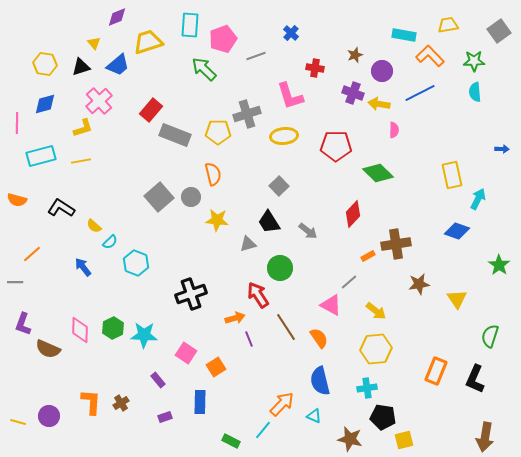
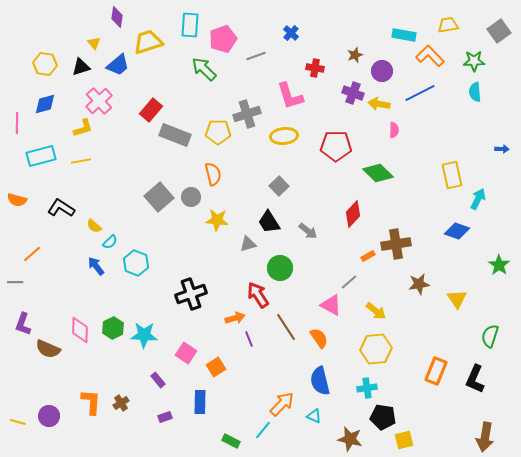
purple diamond at (117, 17): rotated 60 degrees counterclockwise
blue arrow at (83, 267): moved 13 px right, 1 px up
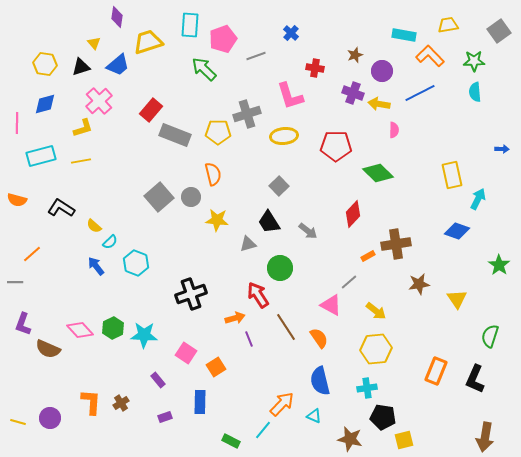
pink diamond at (80, 330): rotated 44 degrees counterclockwise
purple circle at (49, 416): moved 1 px right, 2 px down
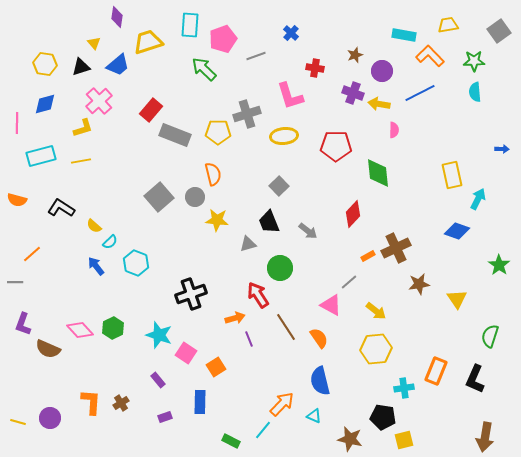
green diamond at (378, 173): rotated 40 degrees clockwise
gray circle at (191, 197): moved 4 px right
black trapezoid at (269, 222): rotated 10 degrees clockwise
brown cross at (396, 244): moved 4 px down; rotated 16 degrees counterclockwise
cyan star at (144, 335): moved 15 px right; rotated 16 degrees clockwise
cyan cross at (367, 388): moved 37 px right
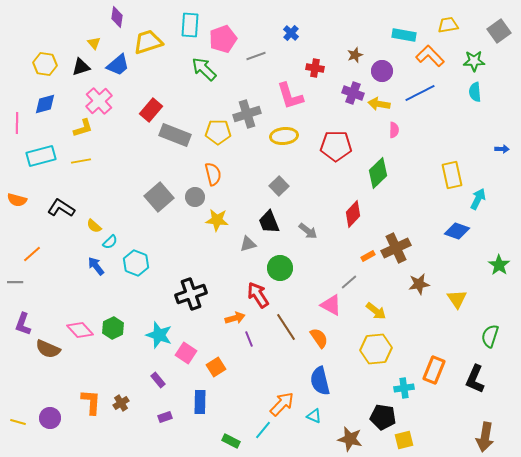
green diamond at (378, 173): rotated 52 degrees clockwise
orange rectangle at (436, 371): moved 2 px left, 1 px up
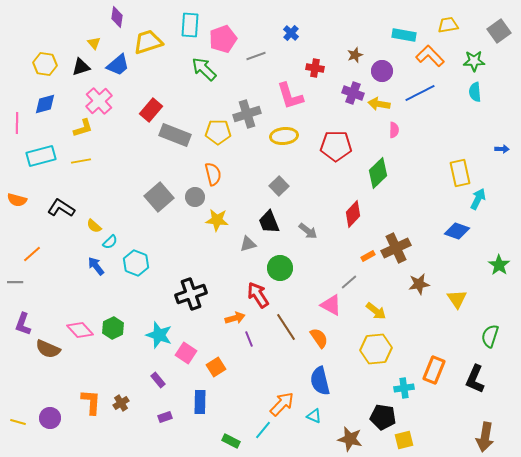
yellow rectangle at (452, 175): moved 8 px right, 2 px up
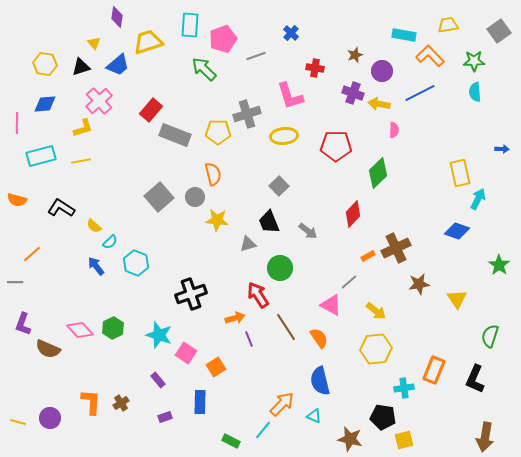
blue diamond at (45, 104): rotated 10 degrees clockwise
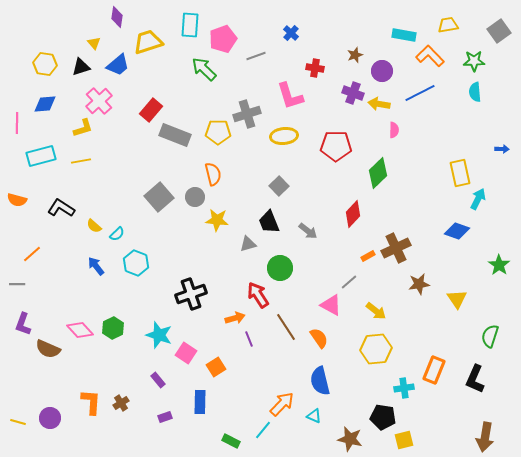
cyan semicircle at (110, 242): moved 7 px right, 8 px up
gray line at (15, 282): moved 2 px right, 2 px down
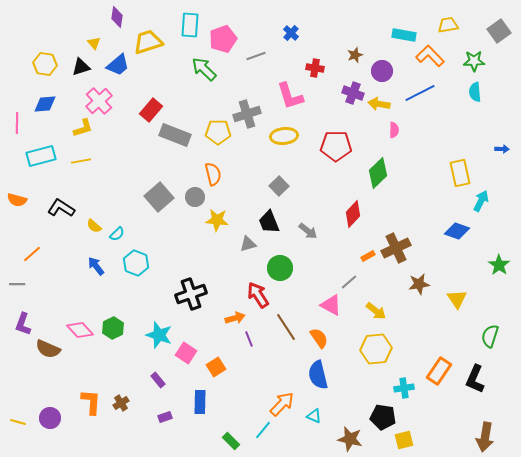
cyan arrow at (478, 199): moved 3 px right, 2 px down
orange rectangle at (434, 370): moved 5 px right, 1 px down; rotated 12 degrees clockwise
blue semicircle at (320, 381): moved 2 px left, 6 px up
green rectangle at (231, 441): rotated 18 degrees clockwise
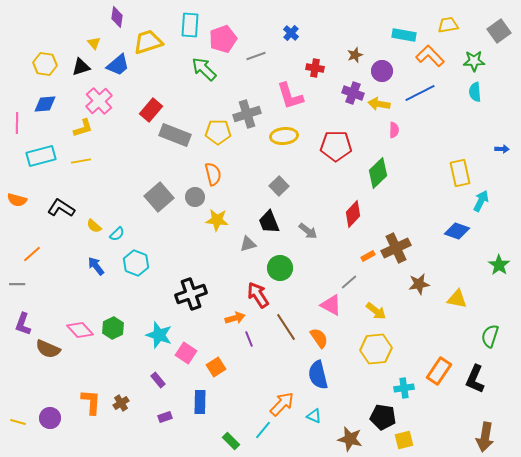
yellow triangle at (457, 299): rotated 45 degrees counterclockwise
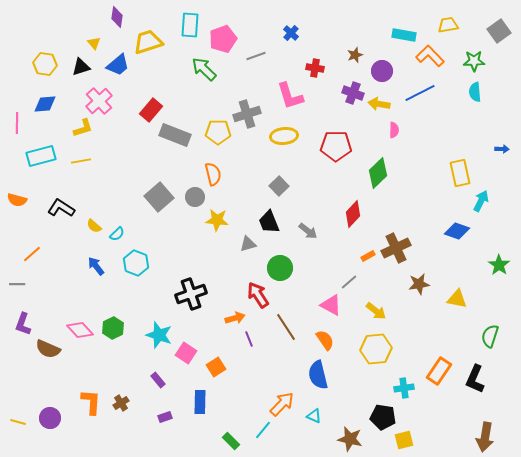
orange semicircle at (319, 338): moved 6 px right, 2 px down
